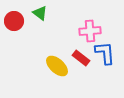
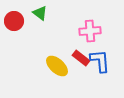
blue L-shape: moved 5 px left, 8 px down
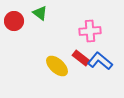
blue L-shape: rotated 45 degrees counterclockwise
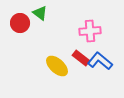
red circle: moved 6 px right, 2 px down
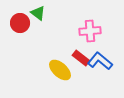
green triangle: moved 2 px left
yellow ellipse: moved 3 px right, 4 px down
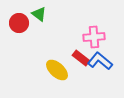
green triangle: moved 1 px right, 1 px down
red circle: moved 1 px left
pink cross: moved 4 px right, 6 px down
yellow ellipse: moved 3 px left
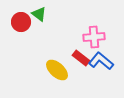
red circle: moved 2 px right, 1 px up
blue L-shape: moved 1 px right
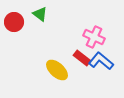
green triangle: moved 1 px right
red circle: moved 7 px left
pink cross: rotated 30 degrees clockwise
red rectangle: moved 1 px right
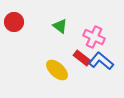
green triangle: moved 20 px right, 12 px down
